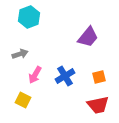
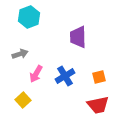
purple trapezoid: moved 10 px left; rotated 140 degrees clockwise
pink arrow: moved 1 px right, 1 px up
yellow square: rotated 21 degrees clockwise
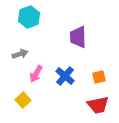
blue cross: rotated 18 degrees counterclockwise
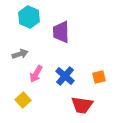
cyan hexagon: rotated 15 degrees counterclockwise
purple trapezoid: moved 17 px left, 5 px up
red trapezoid: moved 16 px left; rotated 20 degrees clockwise
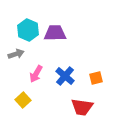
cyan hexagon: moved 1 px left, 13 px down
purple trapezoid: moved 6 px left, 1 px down; rotated 90 degrees clockwise
gray arrow: moved 4 px left
orange square: moved 3 px left, 1 px down
red trapezoid: moved 2 px down
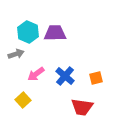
cyan hexagon: moved 2 px down
pink arrow: rotated 24 degrees clockwise
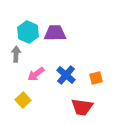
gray arrow: rotated 70 degrees counterclockwise
blue cross: moved 1 px right, 1 px up
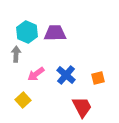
cyan hexagon: moved 1 px left
orange square: moved 2 px right
red trapezoid: rotated 125 degrees counterclockwise
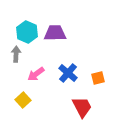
blue cross: moved 2 px right, 2 px up
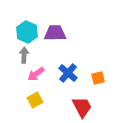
gray arrow: moved 8 px right, 1 px down
yellow square: moved 12 px right; rotated 14 degrees clockwise
